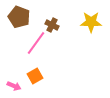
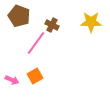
brown pentagon: moved 1 px up
pink arrow: moved 2 px left, 6 px up
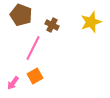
brown pentagon: moved 2 px right, 1 px up
yellow star: rotated 20 degrees counterclockwise
pink line: moved 3 px left, 5 px down; rotated 10 degrees counterclockwise
pink arrow: moved 1 px right, 3 px down; rotated 104 degrees clockwise
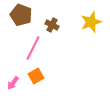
orange square: moved 1 px right
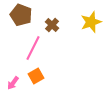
brown cross: rotated 16 degrees clockwise
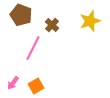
yellow star: moved 1 px left, 1 px up
orange square: moved 10 px down
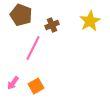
yellow star: rotated 10 degrees counterclockwise
brown cross: rotated 24 degrees clockwise
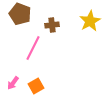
brown pentagon: moved 1 px left, 1 px up
brown cross: rotated 16 degrees clockwise
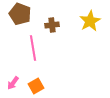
pink line: rotated 35 degrees counterclockwise
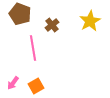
brown cross: rotated 32 degrees counterclockwise
